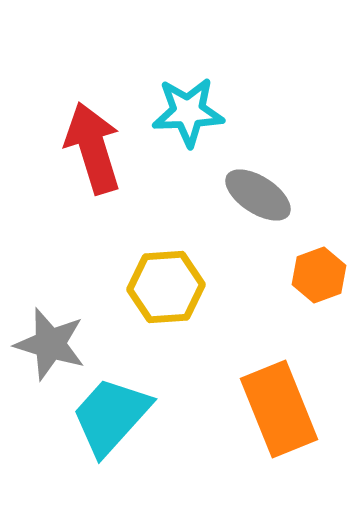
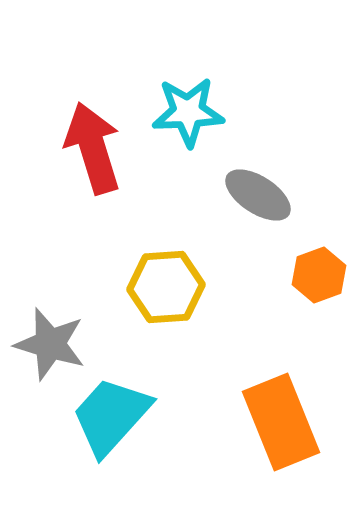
orange rectangle: moved 2 px right, 13 px down
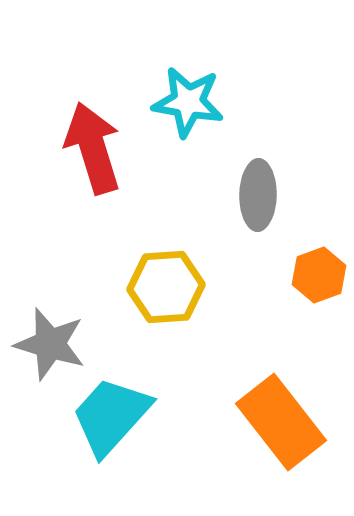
cyan star: moved 10 px up; rotated 12 degrees clockwise
gray ellipse: rotated 58 degrees clockwise
orange rectangle: rotated 16 degrees counterclockwise
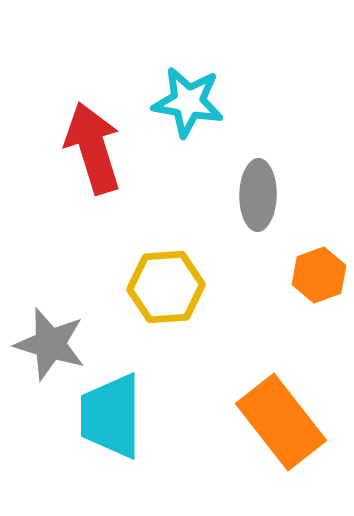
cyan trapezoid: rotated 42 degrees counterclockwise
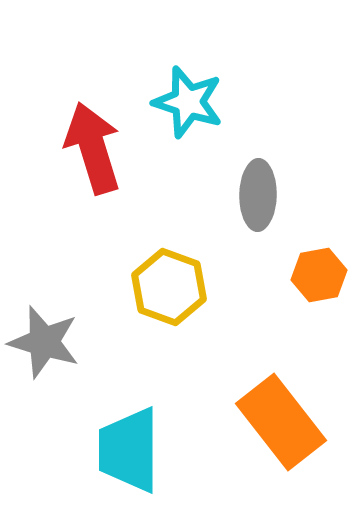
cyan star: rotated 8 degrees clockwise
orange hexagon: rotated 10 degrees clockwise
yellow hexagon: moved 3 px right; rotated 24 degrees clockwise
gray star: moved 6 px left, 2 px up
cyan trapezoid: moved 18 px right, 34 px down
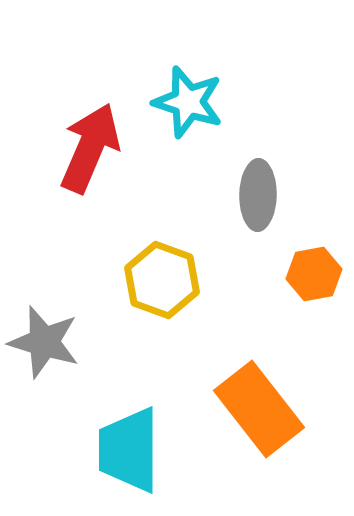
red arrow: moved 3 px left; rotated 40 degrees clockwise
orange hexagon: moved 5 px left, 1 px up
yellow hexagon: moved 7 px left, 7 px up
orange rectangle: moved 22 px left, 13 px up
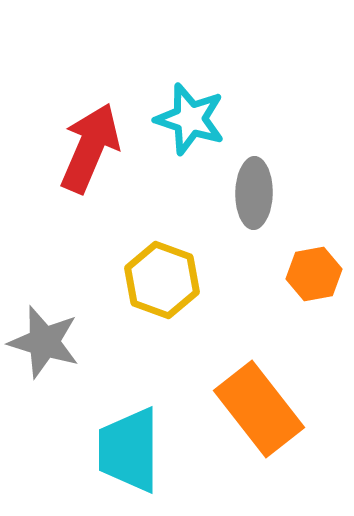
cyan star: moved 2 px right, 17 px down
gray ellipse: moved 4 px left, 2 px up
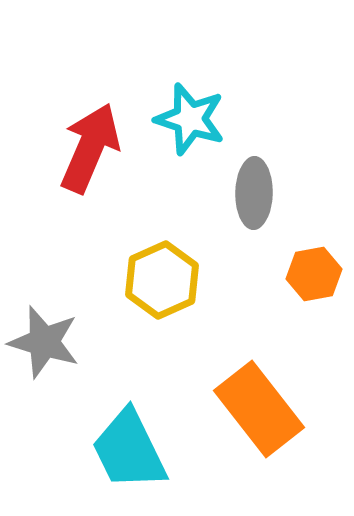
yellow hexagon: rotated 16 degrees clockwise
cyan trapezoid: rotated 26 degrees counterclockwise
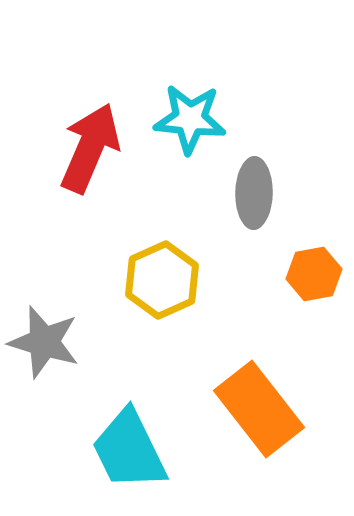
cyan star: rotated 12 degrees counterclockwise
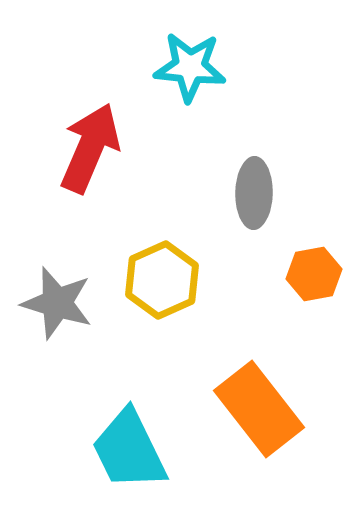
cyan star: moved 52 px up
gray star: moved 13 px right, 39 px up
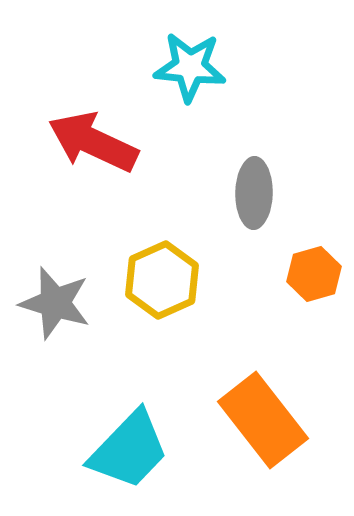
red arrow: moved 3 px right, 6 px up; rotated 88 degrees counterclockwise
orange hexagon: rotated 6 degrees counterclockwise
gray star: moved 2 px left
orange rectangle: moved 4 px right, 11 px down
cyan trapezoid: rotated 110 degrees counterclockwise
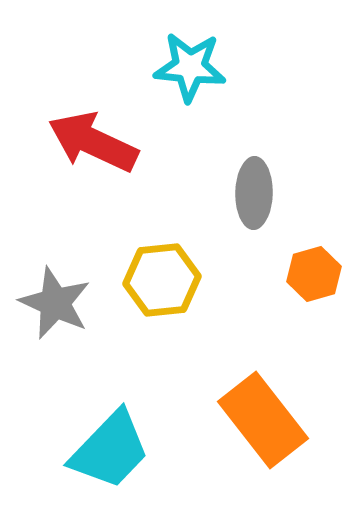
yellow hexagon: rotated 18 degrees clockwise
gray star: rotated 8 degrees clockwise
cyan trapezoid: moved 19 px left
